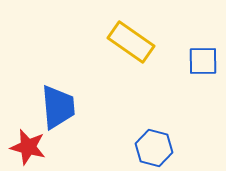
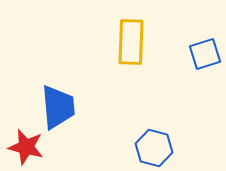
yellow rectangle: rotated 57 degrees clockwise
blue square: moved 2 px right, 7 px up; rotated 16 degrees counterclockwise
red star: moved 2 px left
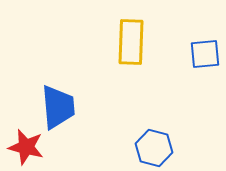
blue square: rotated 12 degrees clockwise
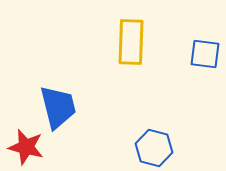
blue square: rotated 12 degrees clockwise
blue trapezoid: rotated 9 degrees counterclockwise
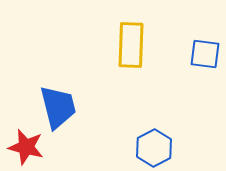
yellow rectangle: moved 3 px down
blue hexagon: rotated 18 degrees clockwise
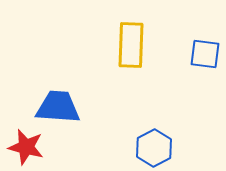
blue trapezoid: rotated 72 degrees counterclockwise
